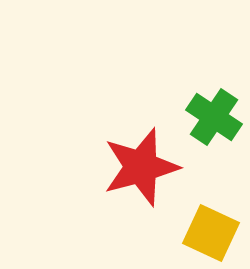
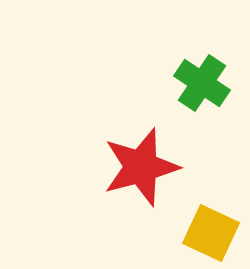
green cross: moved 12 px left, 34 px up
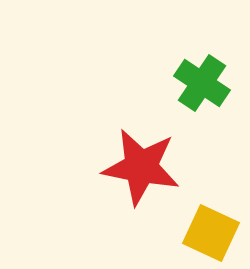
red star: rotated 26 degrees clockwise
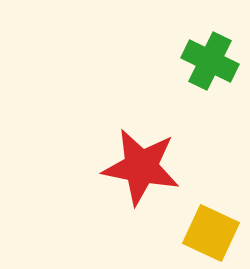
green cross: moved 8 px right, 22 px up; rotated 8 degrees counterclockwise
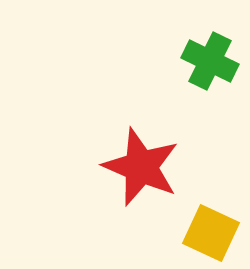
red star: rotated 12 degrees clockwise
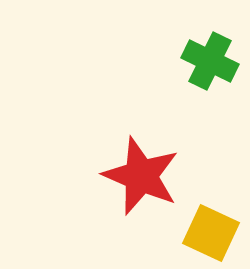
red star: moved 9 px down
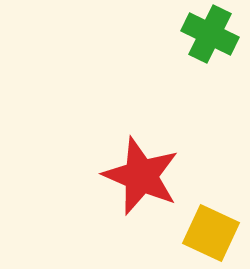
green cross: moved 27 px up
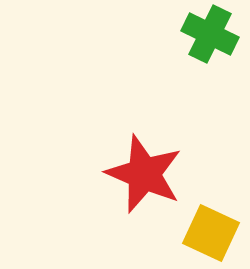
red star: moved 3 px right, 2 px up
